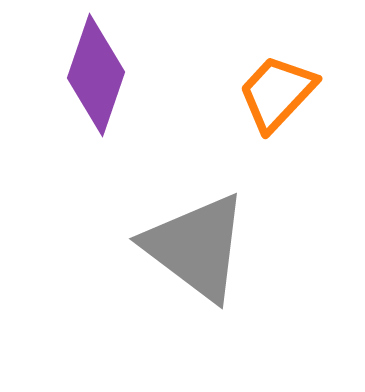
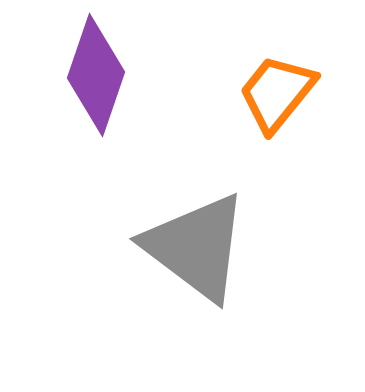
orange trapezoid: rotated 4 degrees counterclockwise
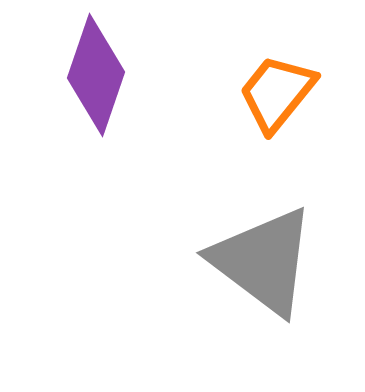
gray triangle: moved 67 px right, 14 px down
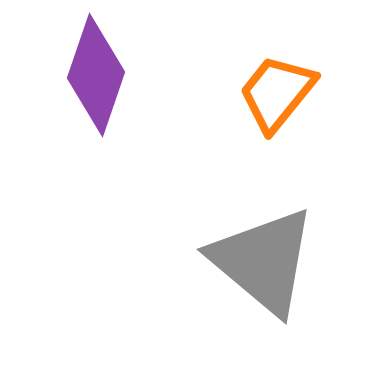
gray triangle: rotated 3 degrees clockwise
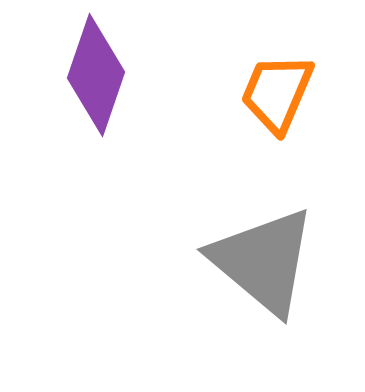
orange trapezoid: rotated 16 degrees counterclockwise
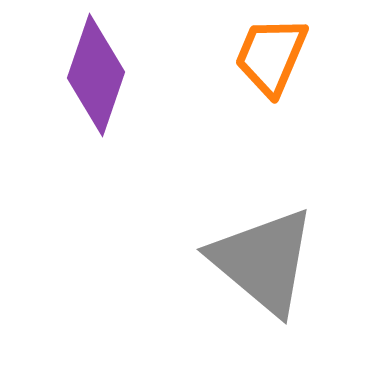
orange trapezoid: moved 6 px left, 37 px up
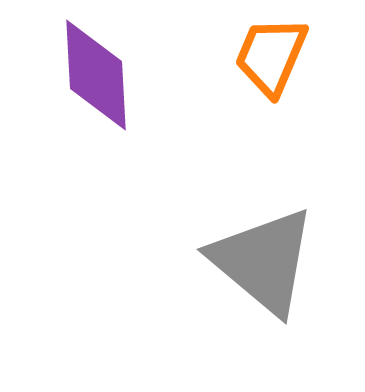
purple diamond: rotated 22 degrees counterclockwise
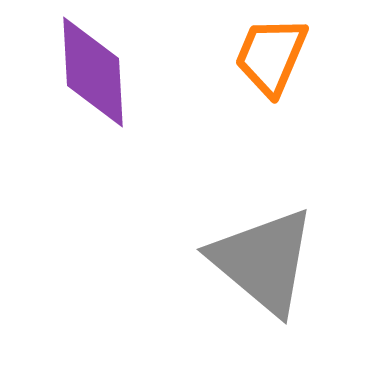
purple diamond: moved 3 px left, 3 px up
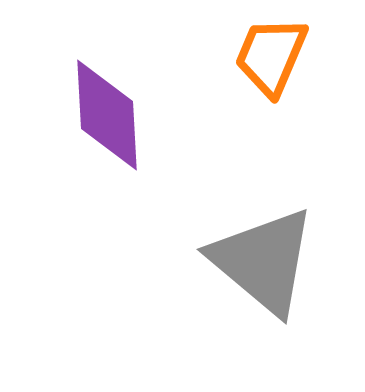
purple diamond: moved 14 px right, 43 px down
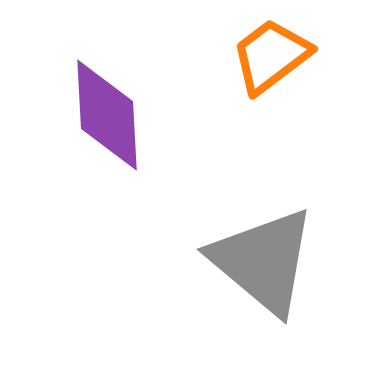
orange trapezoid: rotated 30 degrees clockwise
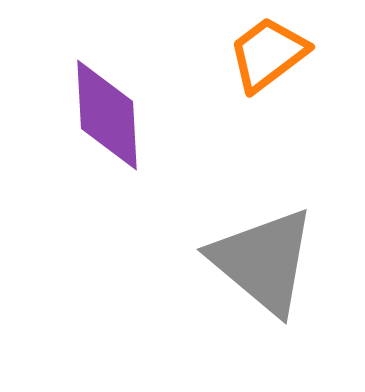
orange trapezoid: moved 3 px left, 2 px up
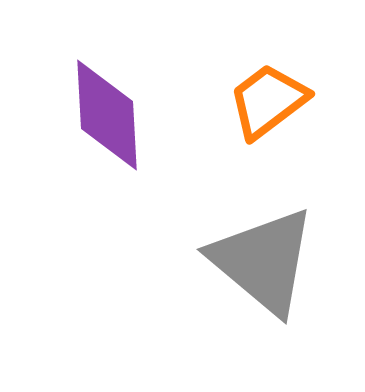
orange trapezoid: moved 47 px down
